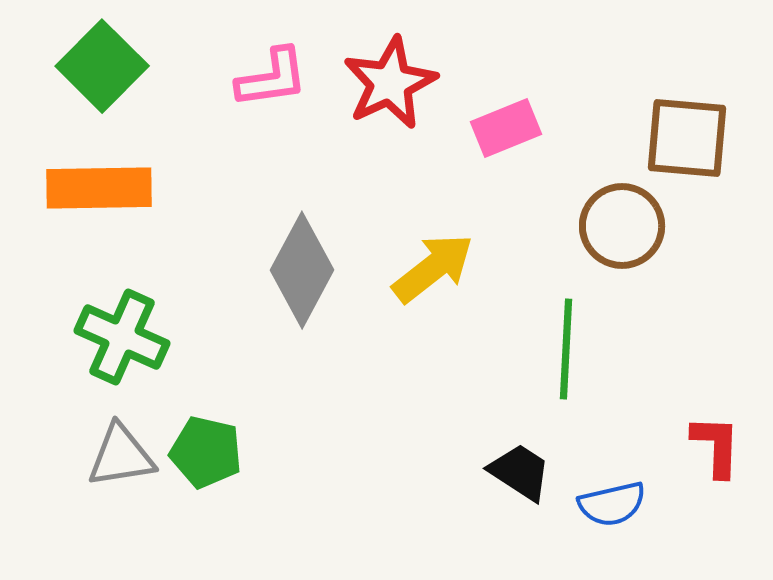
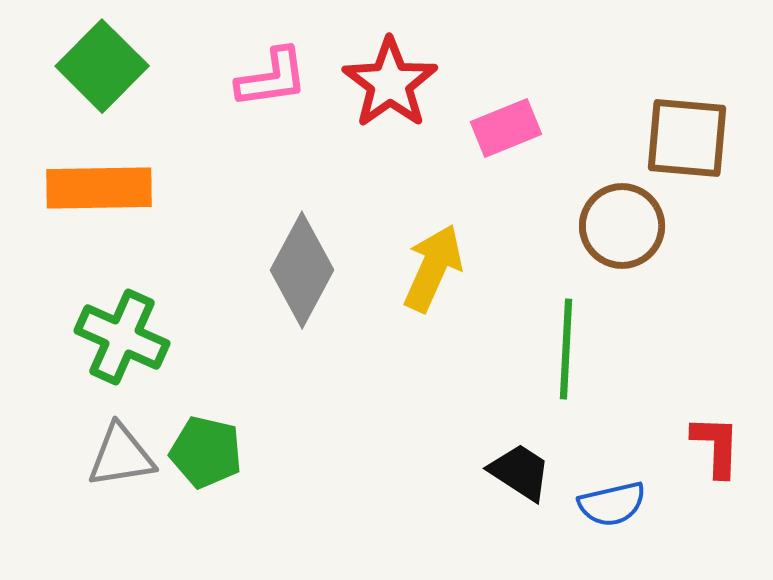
red star: rotated 10 degrees counterclockwise
yellow arrow: rotated 28 degrees counterclockwise
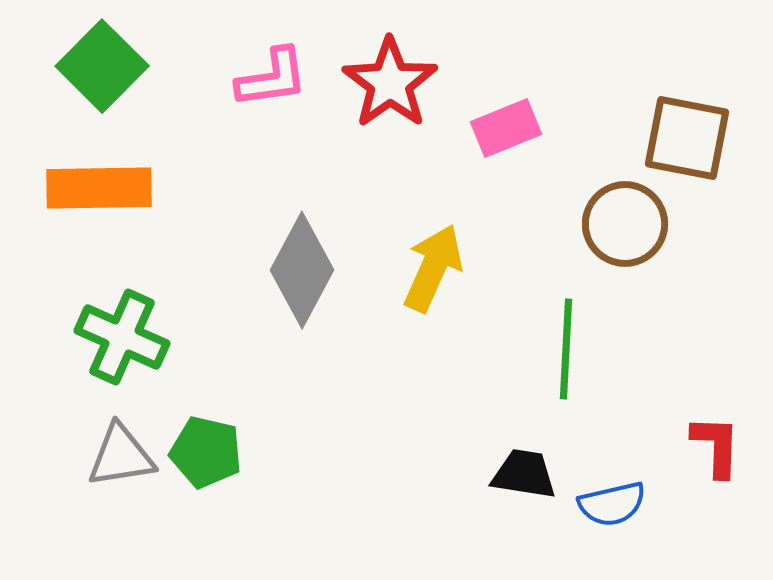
brown square: rotated 6 degrees clockwise
brown circle: moved 3 px right, 2 px up
black trapezoid: moved 4 px right, 2 px down; rotated 24 degrees counterclockwise
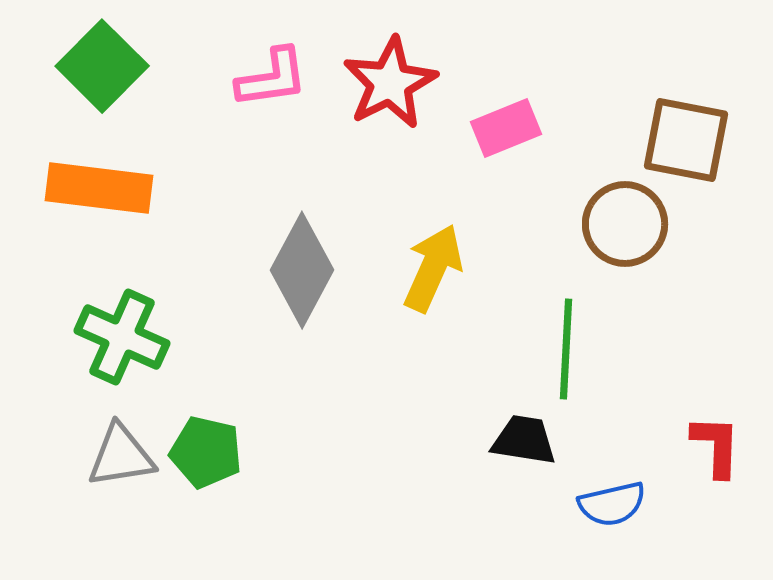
red star: rotated 8 degrees clockwise
brown square: moved 1 px left, 2 px down
orange rectangle: rotated 8 degrees clockwise
black trapezoid: moved 34 px up
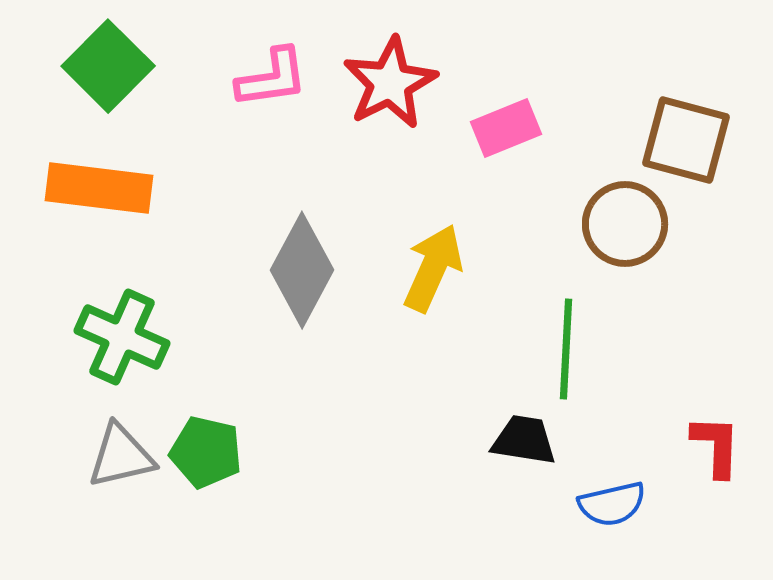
green square: moved 6 px right
brown square: rotated 4 degrees clockwise
gray triangle: rotated 4 degrees counterclockwise
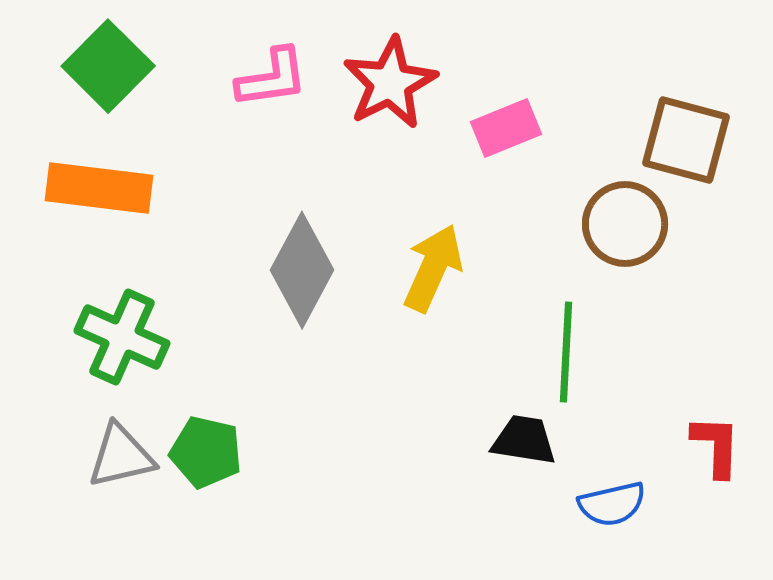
green line: moved 3 px down
